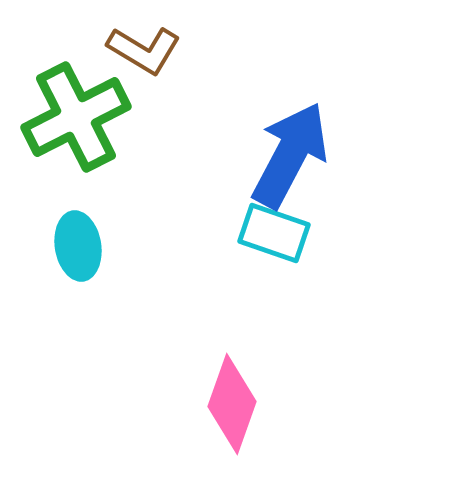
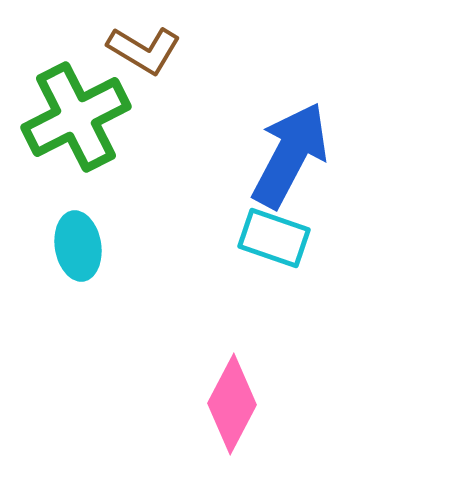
cyan rectangle: moved 5 px down
pink diamond: rotated 8 degrees clockwise
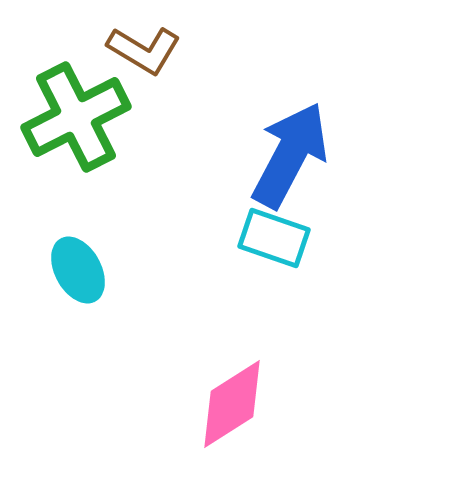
cyan ellipse: moved 24 px down; rotated 20 degrees counterclockwise
pink diamond: rotated 30 degrees clockwise
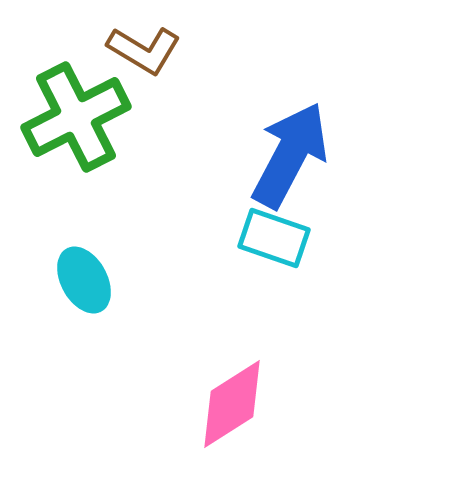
cyan ellipse: moved 6 px right, 10 px down
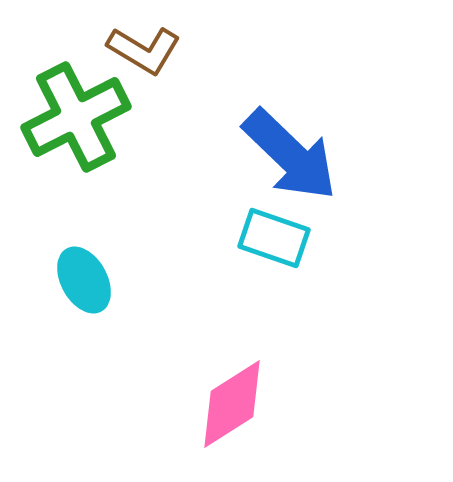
blue arrow: rotated 106 degrees clockwise
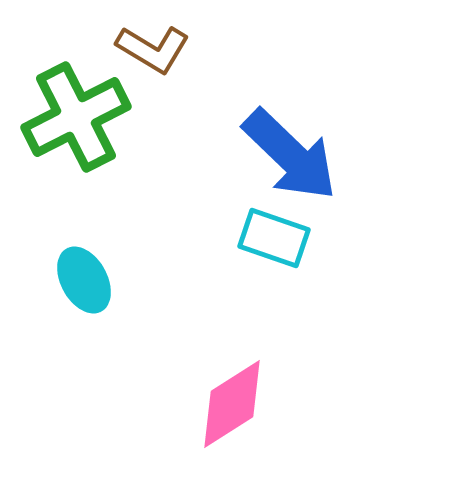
brown L-shape: moved 9 px right, 1 px up
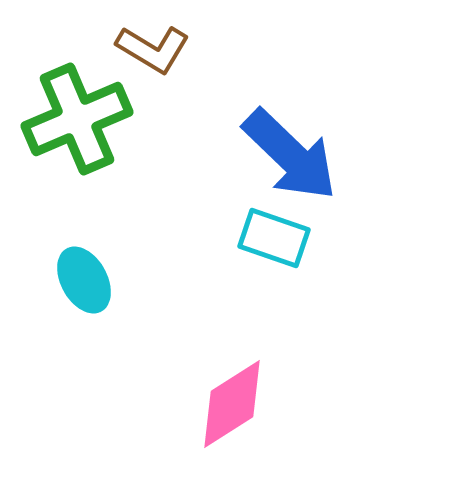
green cross: moved 1 px right, 2 px down; rotated 4 degrees clockwise
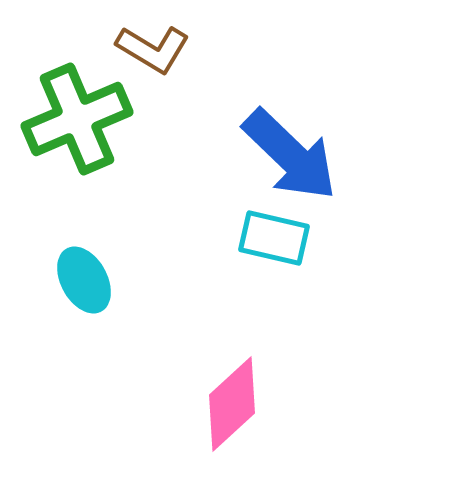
cyan rectangle: rotated 6 degrees counterclockwise
pink diamond: rotated 10 degrees counterclockwise
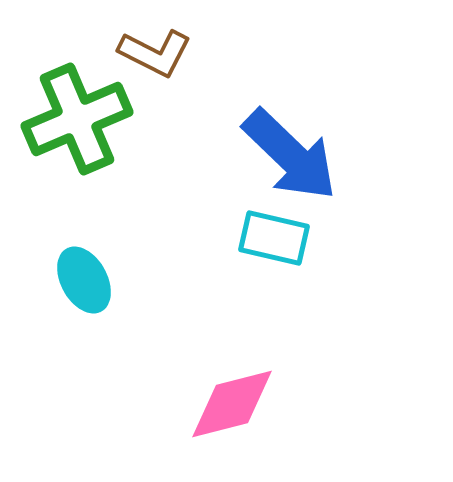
brown L-shape: moved 2 px right, 4 px down; rotated 4 degrees counterclockwise
pink diamond: rotated 28 degrees clockwise
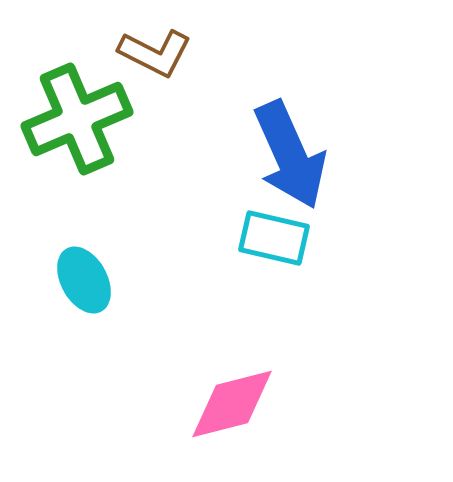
blue arrow: rotated 22 degrees clockwise
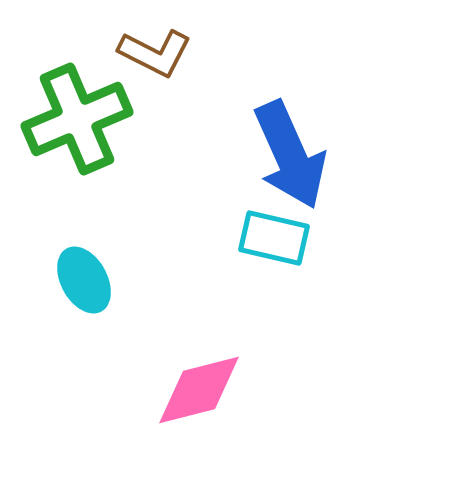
pink diamond: moved 33 px left, 14 px up
